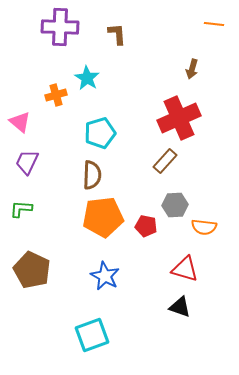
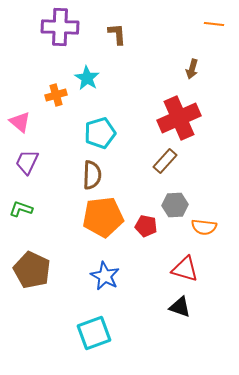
green L-shape: rotated 15 degrees clockwise
cyan square: moved 2 px right, 2 px up
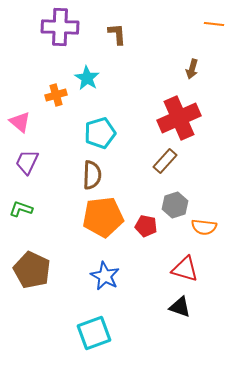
gray hexagon: rotated 15 degrees counterclockwise
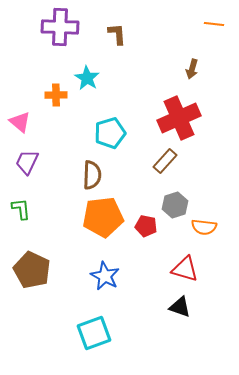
orange cross: rotated 15 degrees clockwise
cyan pentagon: moved 10 px right
green L-shape: rotated 65 degrees clockwise
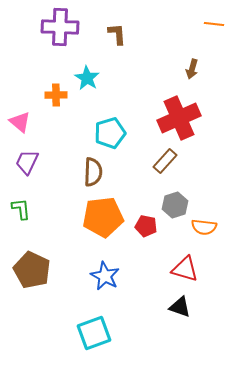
brown semicircle: moved 1 px right, 3 px up
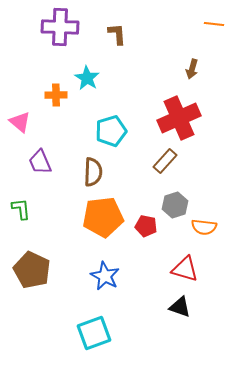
cyan pentagon: moved 1 px right, 2 px up
purple trapezoid: moved 13 px right; rotated 48 degrees counterclockwise
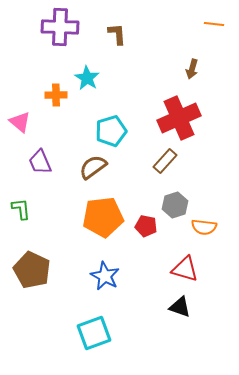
brown semicircle: moved 5 px up; rotated 128 degrees counterclockwise
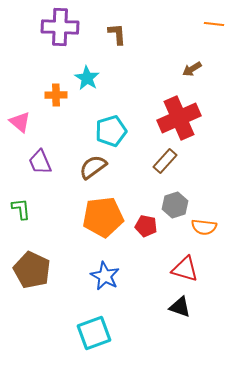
brown arrow: rotated 42 degrees clockwise
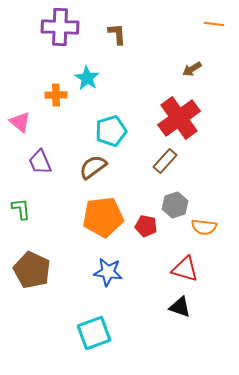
red cross: rotated 12 degrees counterclockwise
blue star: moved 3 px right, 4 px up; rotated 20 degrees counterclockwise
